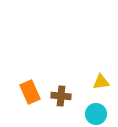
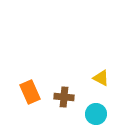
yellow triangle: moved 4 px up; rotated 36 degrees clockwise
brown cross: moved 3 px right, 1 px down
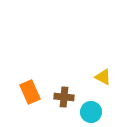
yellow triangle: moved 2 px right, 1 px up
cyan circle: moved 5 px left, 2 px up
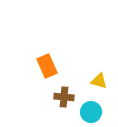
yellow triangle: moved 4 px left, 4 px down; rotated 12 degrees counterclockwise
orange rectangle: moved 17 px right, 26 px up
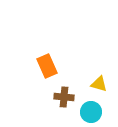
yellow triangle: moved 3 px down
